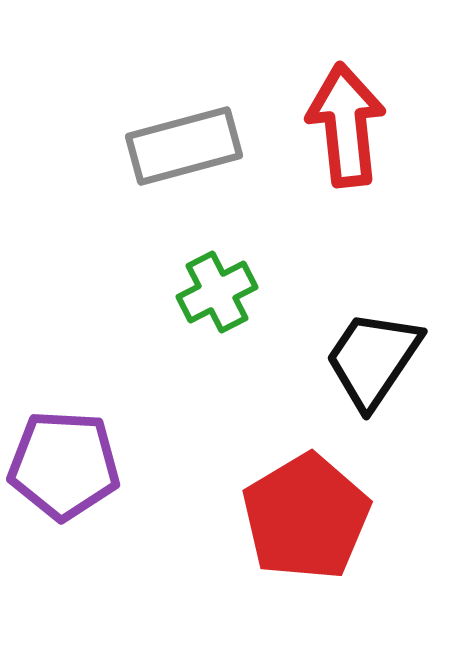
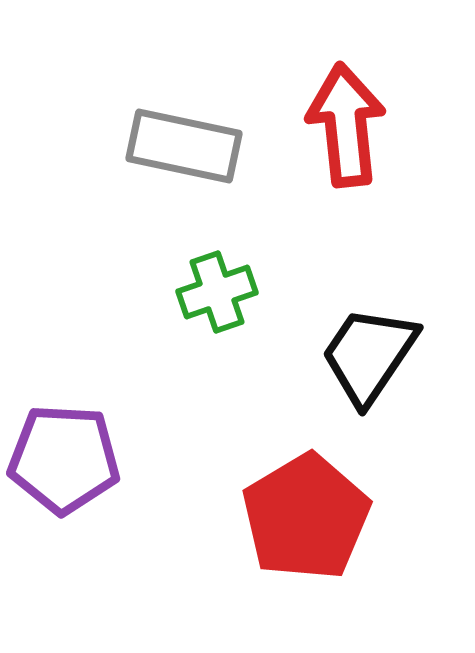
gray rectangle: rotated 27 degrees clockwise
green cross: rotated 8 degrees clockwise
black trapezoid: moved 4 px left, 4 px up
purple pentagon: moved 6 px up
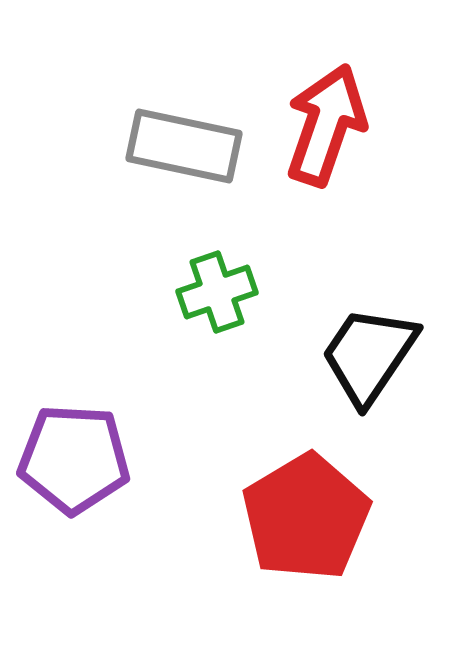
red arrow: moved 20 px left; rotated 25 degrees clockwise
purple pentagon: moved 10 px right
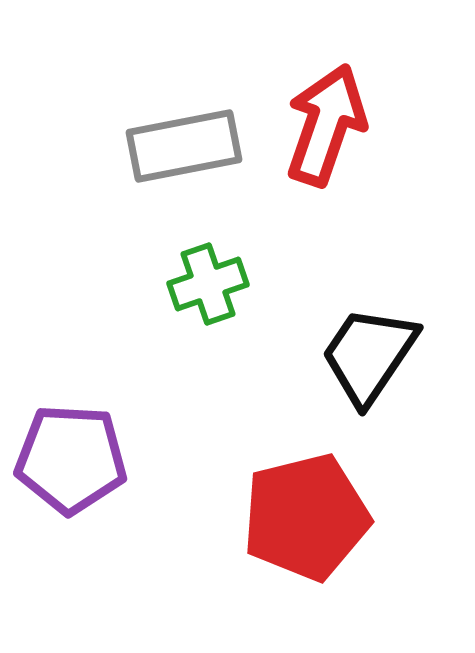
gray rectangle: rotated 23 degrees counterclockwise
green cross: moved 9 px left, 8 px up
purple pentagon: moved 3 px left
red pentagon: rotated 17 degrees clockwise
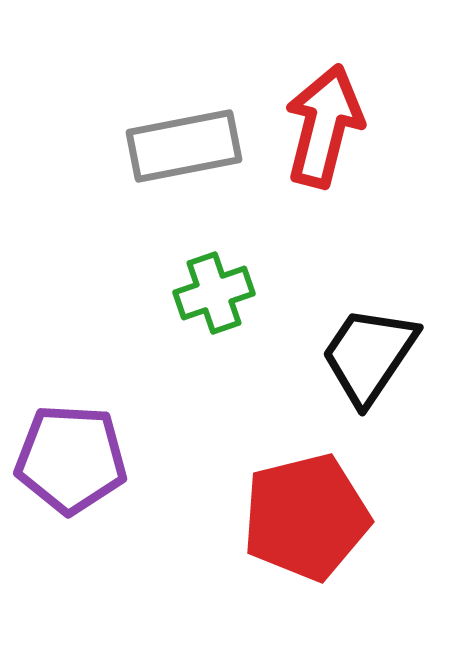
red arrow: moved 2 px left, 1 px down; rotated 5 degrees counterclockwise
green cross: moved 6 px right, 9 px down
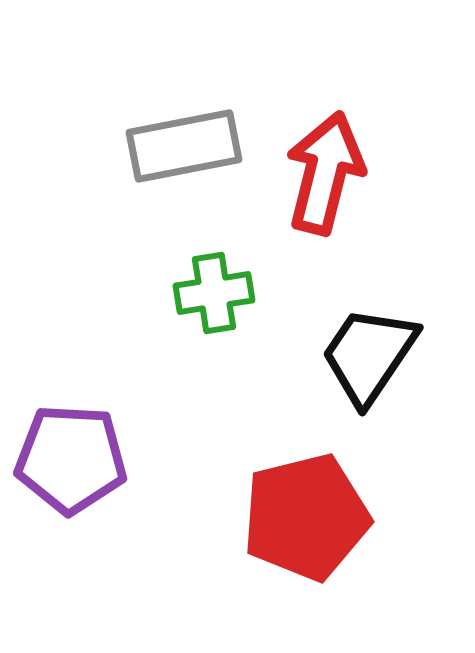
red arrow: moved 1 px right, 47 px down
green cross: rotated 10 degrees clockwise
